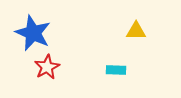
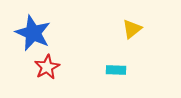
yellow triangle: moved 4 px left, 2 px up; rotated 40 degrees counterclockwise
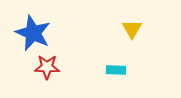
yellow triangle: rotated 20 degrees counterclockwise
red star: rotated 30 degrees clockwise
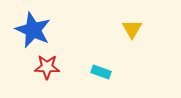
blue star: moved 3 px up
cyan rectangle: moved 15 px left, 2 px down; rotated 18 degrees clockwise
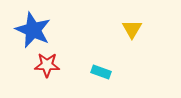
red star: moved 2 px up
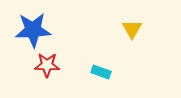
blue star: rotated 27 degrees counterclockwise
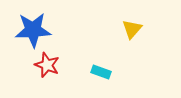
yellow triangle: rotated 10 degrees clockwise
red star: rotated 20 degrees clockwise
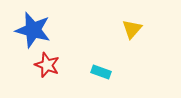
blue star: rotated 18 degrees clockwise
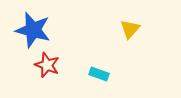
yellow triangle: moved 2 px left
cyan rectangle: moved 2 px left, 2 px down
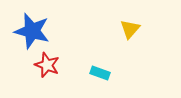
blue star: moved 1 px left, 1 px down
cyan rectangle: moved 1 px right, 1 px up
